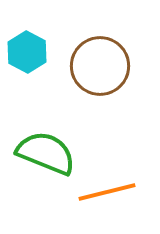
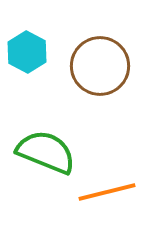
green semicircle: moved 1 px up
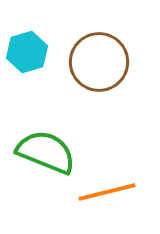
cyan hexagon: rotated 15 degrees clockwise
brown circle: moved 1 px left, 4 px up
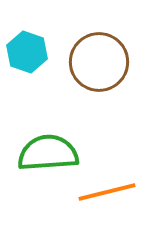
cyan hexagon: rotated 24 degrees counterclockwise
green semicircle: moved 2 px right, 1 px down; rotated 26 degrees counterclockwise
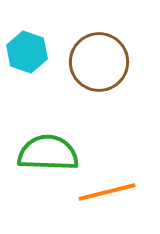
green semicircle: rotated 6 degrees clockwise
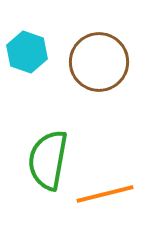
green semicircle: moved 7 px down; rotated 82 degrees counterclockwise
orange line: moved 2 px left, 2 px down
